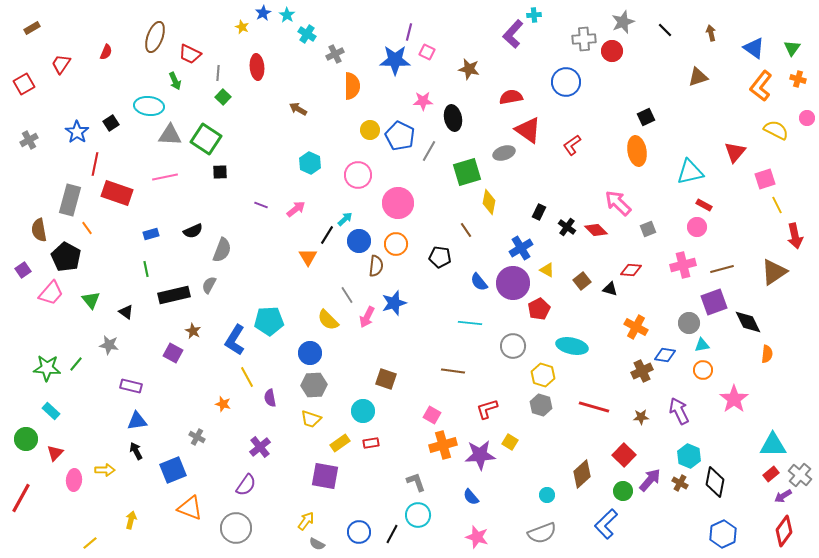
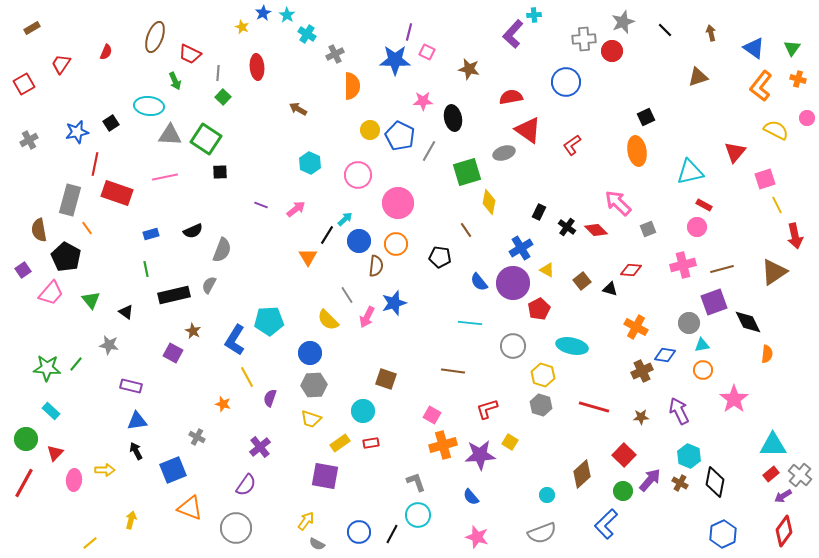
blue star at (77, 132): rotated 25 degrees clockwise
purple semicircle at (270, 398): rotated 30 degrees clockwise
red line at (21, 498): moved 3 px right, 15 px up
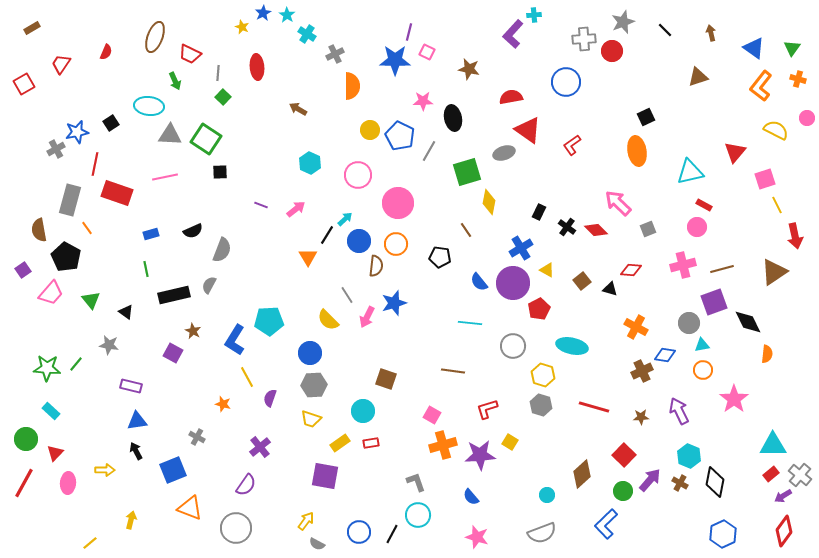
gray cross at (29, 140): moved 27 px right, 9 px down
pink ellipse at (74, 480): moved 6 px left, 3 px down
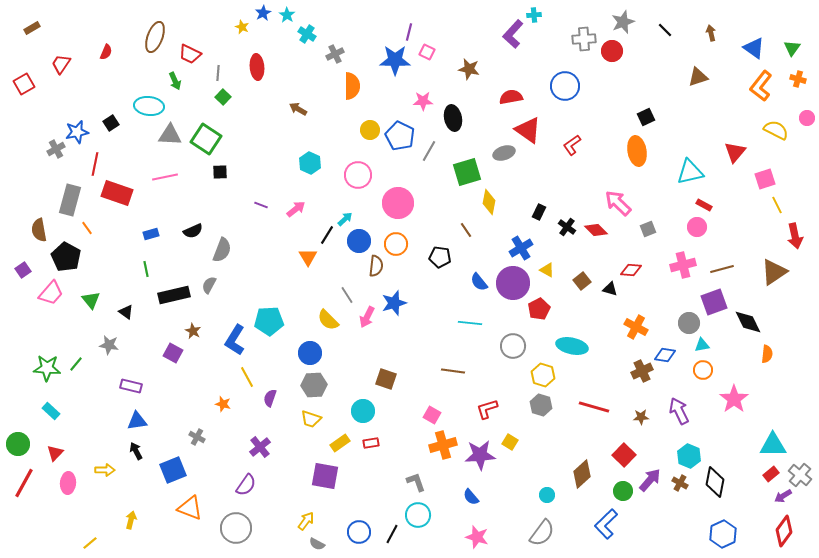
blue circle at (566, 82): moved 1 px left, 4 px down
green circle at (26, 439): moved 8 px left, 5 px down
gray semicircle at (542, 533): rotated 32 degrees counterclockwise
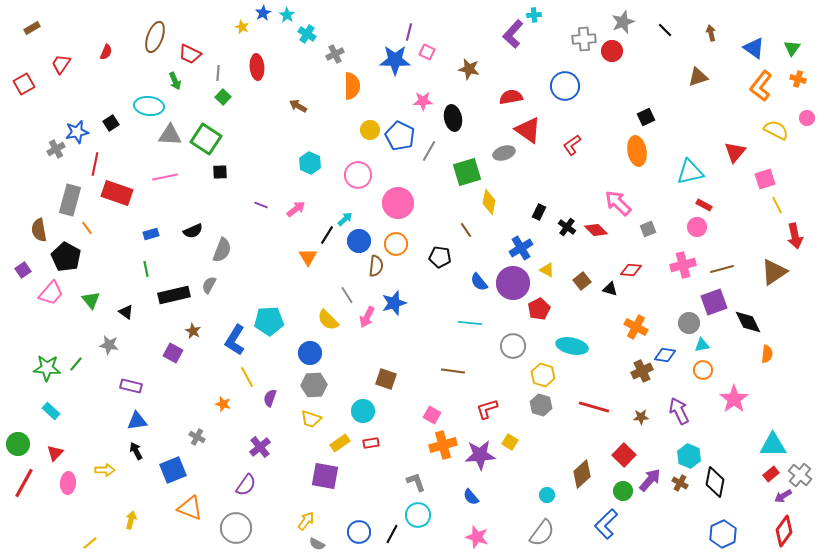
brown arrow at (298, 109): moved 3 px up
